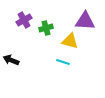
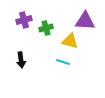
purple cross: rotated 14 degrees clockwise
black arrow: moved 10 px right; rotated 119 degrees counterclockwise
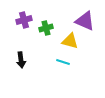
purple triangle: rotated 20 degrees clockwise
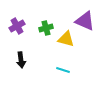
purple cross: moved 7 px left, 6 px down; rotated 14 degrees counterclockwise
yellow triangle: moved 4 px left, 2 px up
cyan line: moved 8 px down
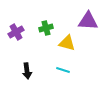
purple triangle: moved 3 px right; rotated 20 degrees counterclockwise
purple cross: moved 1 px left, 6 px down
yellow triangle: moved 1 px right, 4 px down
black arrow: moved 6 px right, 11 px down
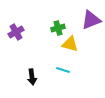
purple triangle: moved 3 px right, 1 px up; rotated 25 degrees counterclockwise
green cross: moved 12 px right
yellow triangle: moved 3 px right, 1 px down
black arrow: moved 5 px right, 6 px down
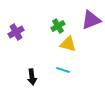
green cross: moved 2 px up; rotated 16 degrees counterclockwise
yellow triangle: moved 2 px left
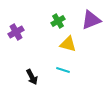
green cross: moved 5 px up
black arrow: rotated 21 degrees counterclockwise
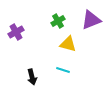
black arrow: rotated 14 degrees clockwise
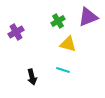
purple triangle: moved 3 px left, 3 px up
